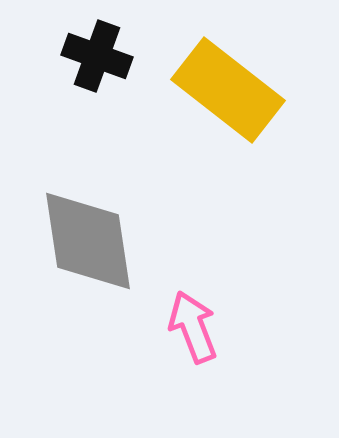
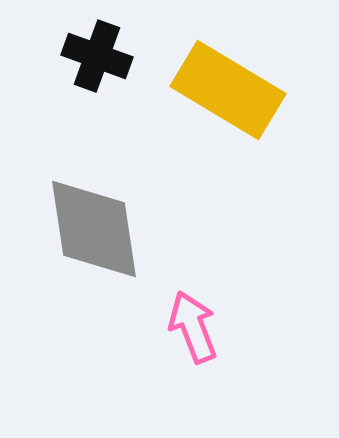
yellow rectangle: rotated 7 degrees counterclockwise
gray diamond: moved 6 px right, 12 px up
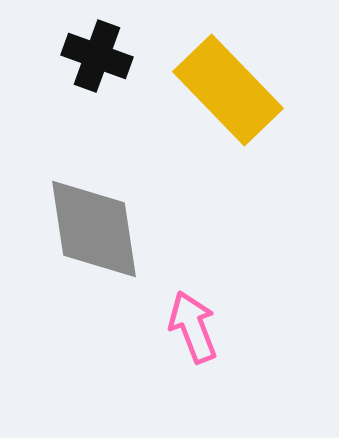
yellow rectangle: rotated 15 degrees clockwise
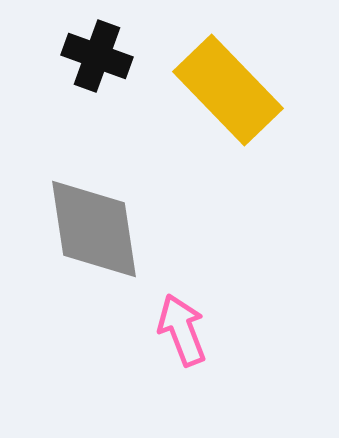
pink arrow: moved 11 px left, 3 px down
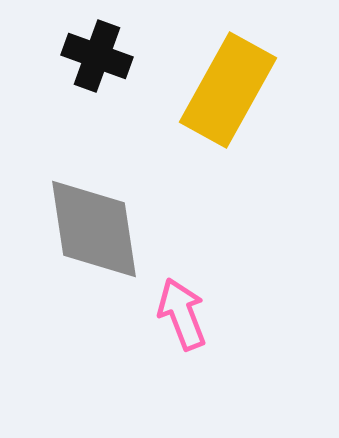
yellow rectangle: rotated 73 degrees clockwise
pink arrow: moved 16 px up
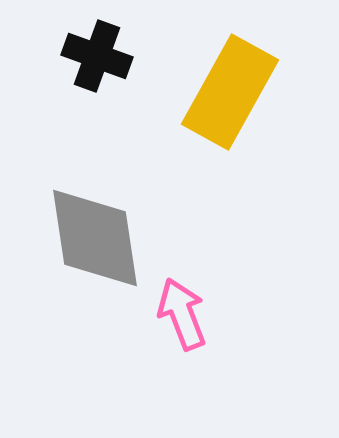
yellow rectangle: moved 2 px right, 2 px down
gray diamond: moved 1 px right, 9 px down
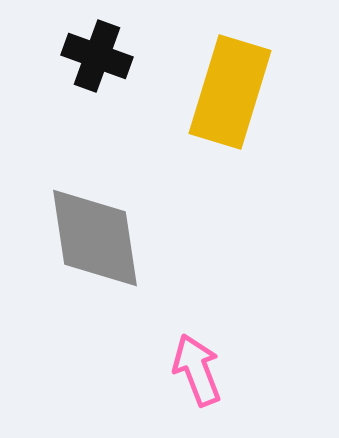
yellow rectangle: rotated 12 degrees counterclockwise
pink arrow: moved 15 px right, 56 px down
